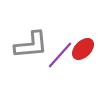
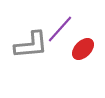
purple line: moved 26 px up
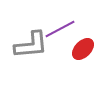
purple line: rotated 20 degrees clockwise
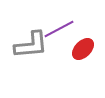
purple line: moved 1 px left
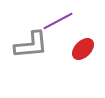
purple line: moved 1 px left, 8 px up
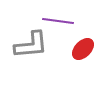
purple line: rotated 36 degrees clockwise
